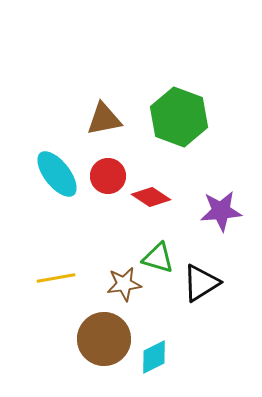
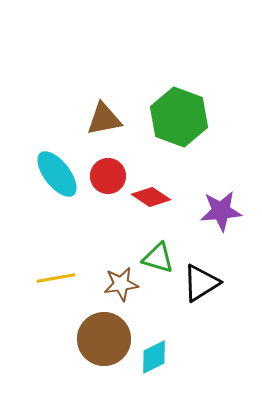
brown star: moved 3 px left
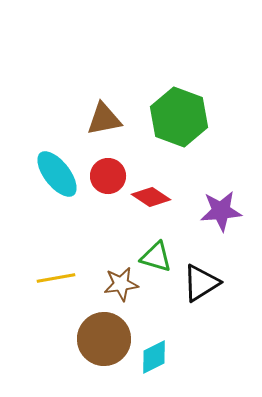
green triangle: moved 2 px left, 1 px up
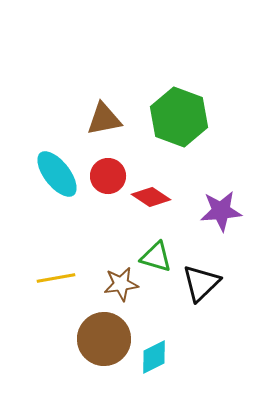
black triangle: rotated 12 degrees counterclockwise
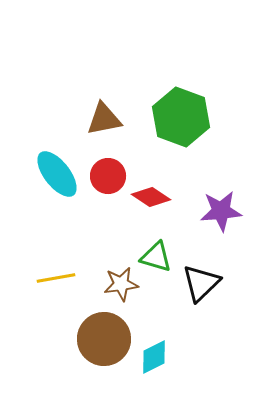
green hexagon: moved 2 px right
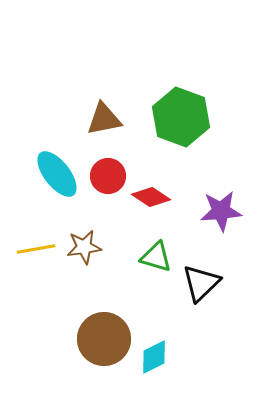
yellow line: moved 20 px left, 29 px up
brown star: moved 37 px left, 37 px up
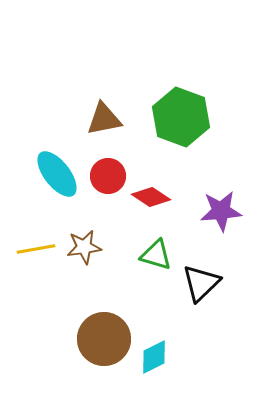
green triangle: moved 2 px up
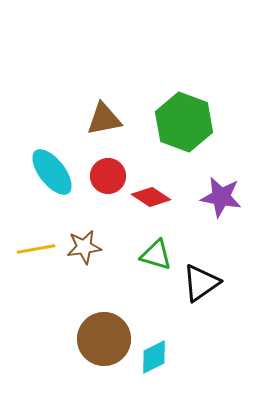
green hexagon: moved 3 px right, 5 px down
cyan ellipse: moved 5 px left, 2 px up
purple star: moved 14 px up; rotated 15 degrees clockwise
black triangle: rotated 9 degrees clockwise
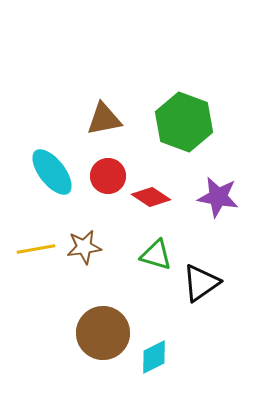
purple star: moved 3 px left
brown circle: moved 1 px left, 6 px up
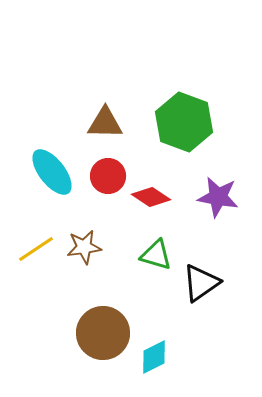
brown triangle: moved 1 px right, 4 px down; rotated 12 degrees clockwise
yellow line: rotated 24 degrees counterclockwise
